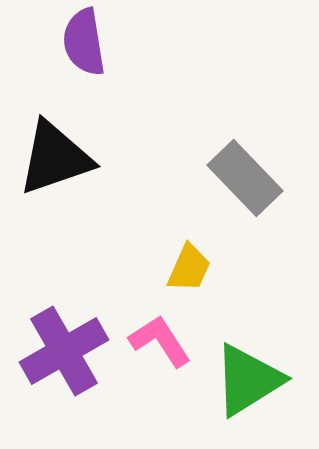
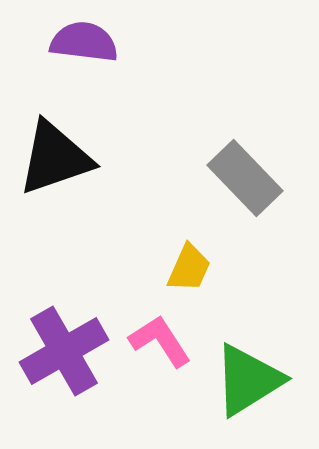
purple semicircle: rotated 106 degrees clockwise
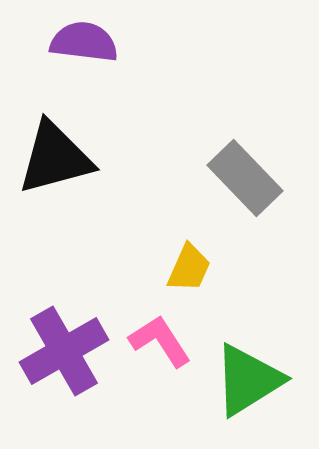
black triangle: rotated 4 degrees clockwise
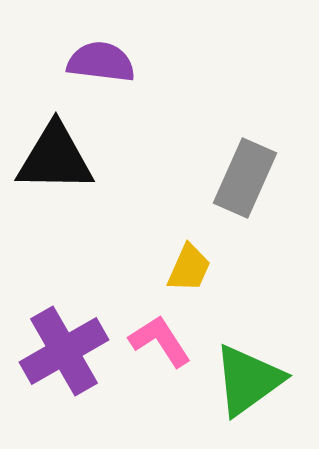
purple semicircle: moved 17 px right, 20 px down
black triangle: rotated 16 degrees clockwise
gray rectangle: rotated 68 degrees clockwise
green triangle: rotated 4 degrees counterclockwise
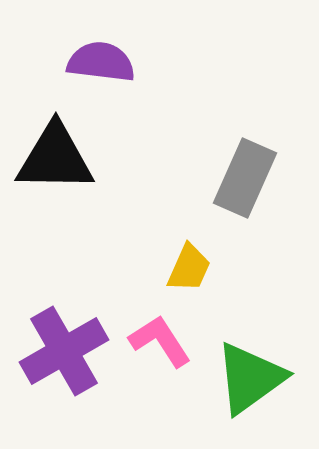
green triangle: moved 2 px right, 2 px up
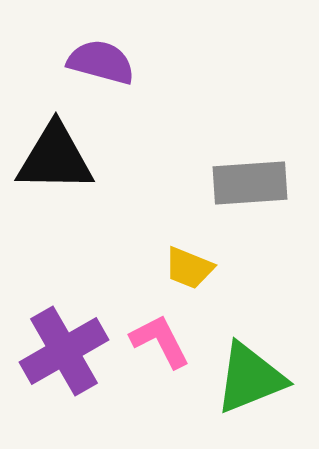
purple semicircle: rotated 8 degrees clockwise
gray rectangle: moved 5 px right, 5 px down; rotated 62 degrees clockwise
yellow trapezoid: rotated 88 degrees clockwise
pink L-shape: rotated 6 degrees clockwise
green triangle: rotated 14 degrees clockwise
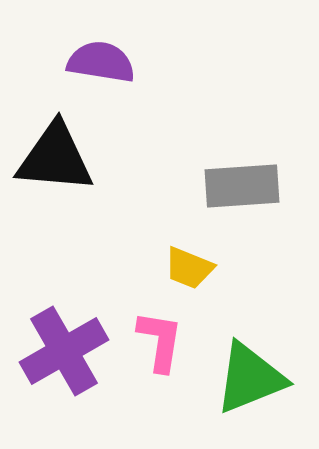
purple semicircle: rotated 6 degrees counterclockwise
black triangle: rotated 4 degrees clockwise
gray rectangle: moved 8 px left, 3 px down
pink L-shape: rotated 36 degrees clockwise
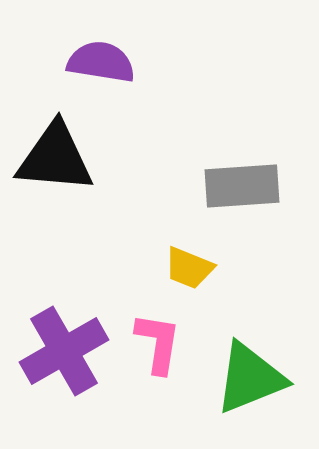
pink L-shape: moved 2 px left, 2 px down
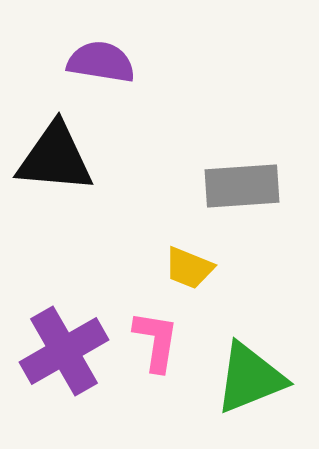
pink L-shape: moved 2 px left, 2 px up
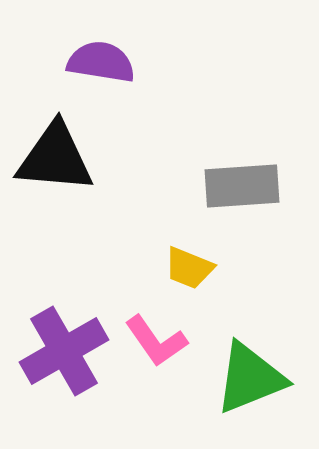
pink L-shape: rotated 136 degrees clockwise
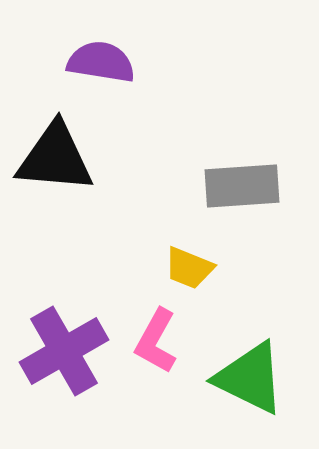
pink L-shape: rotated 64 degrees clockwise
green triangle: rotated 48 degrees clockwise
